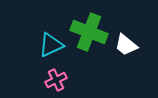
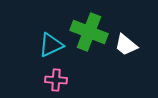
pink cross: rotated 30 degrees clockwise
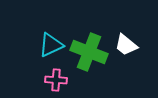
green cross: moved 20 px down
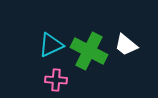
green cross: moved 1 px up; rotated 6 degrees clockwise
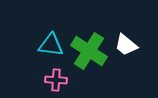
cyan triangle: rotated 32 degrees clockwise
green cross: rotated 6 degrees clockwise
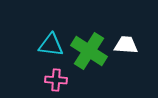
white trapezoid: rotated 145 degrees clockwise
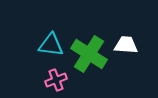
green cross: moved 3 px down
pink cross: rotated 25 degrees counterclockwise
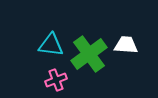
green cross: rotated 21 degrees clockwise
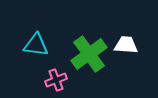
cyan triangle: moved 15 px left
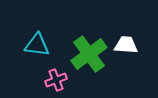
cyan triangle: moved 1 px right
